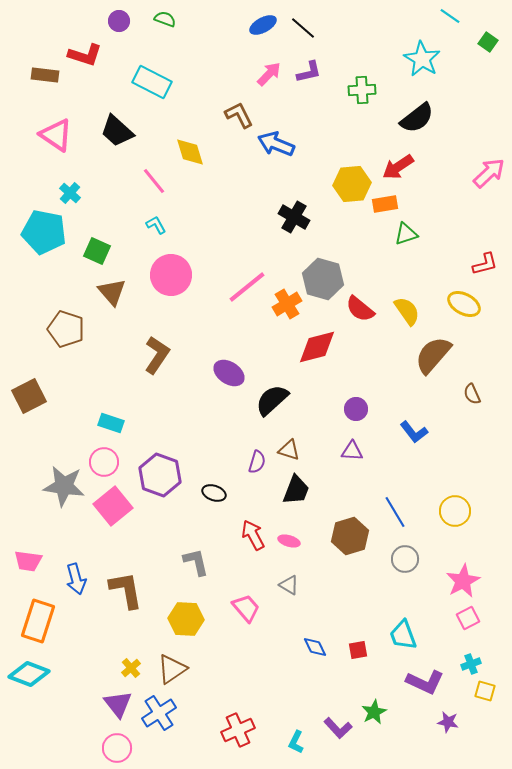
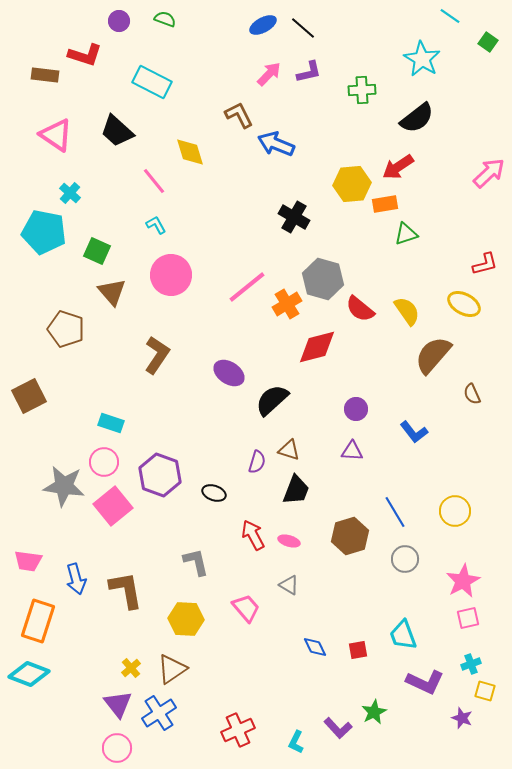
pink square at (468, 618): rotated 15 degrees clockwise
purple star at (448, 722): moved 14 px right, 4 px up; rotated 10 degrees clockwise
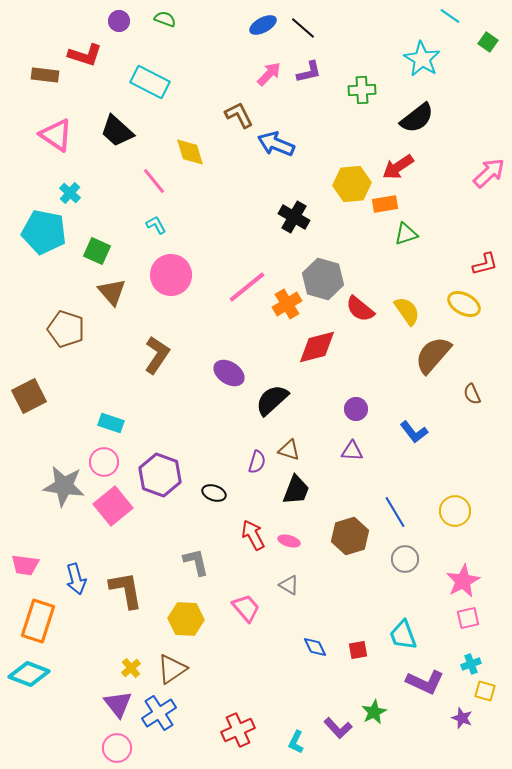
cyan rectangle at (152, 82): moved 2 px left
pink trapezoid at (28, 561): moved 3 px left, 4 px down
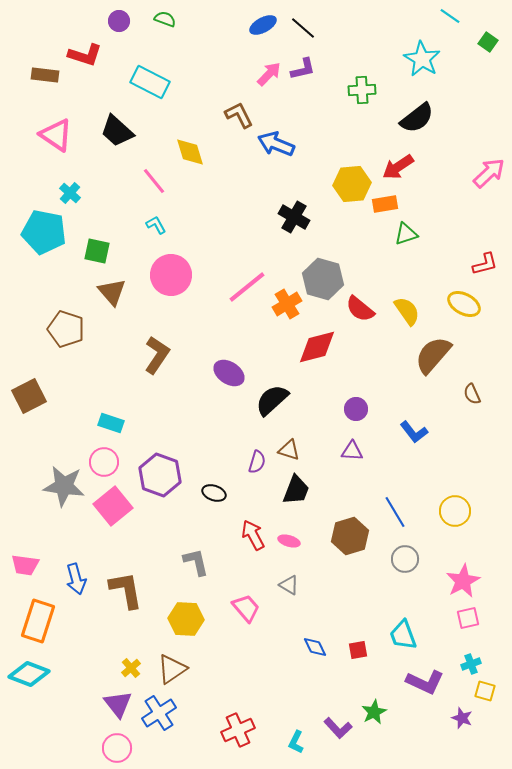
purple L-shape at (309, 72): moved 6 px left, 3 px up
green square at (97, 251): rotated 12 degrees counterclockwise
